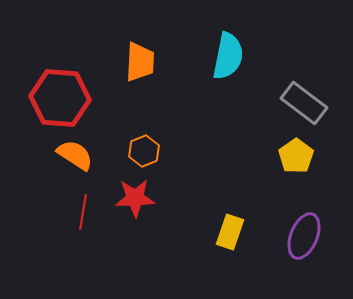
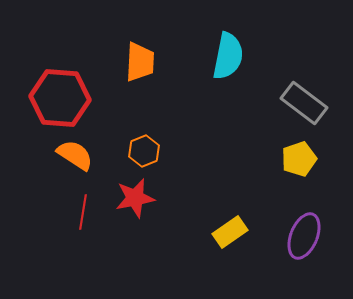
yellow pentagon: moved 3 px right, 3 px down; rotated 16 degrees clockwise
red star: rotated 9 degrees counterclockwise
yellow rectangle: rotated 36 degrees clockwise
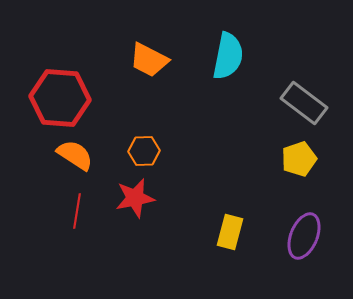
orange trapezoid: moved 9 px right, 2 px up; rotated 114 degrees clockwise
orange hexagon: rotated 20 degrees clockwise
red line: moved 6 px left, 1 px up
yellow rectangle: rotated 40 degrees counterclockwise
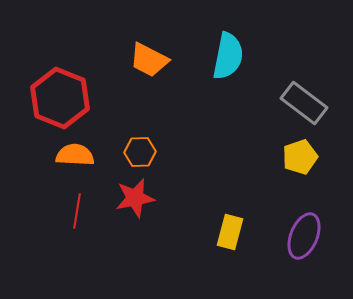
red hexagon: rotated 18 degrees clockwise
orange hexagon: moved 4 px left, 1 px down
orange semicircle: rotated 30 degrees counterclockwise
yellow pentagon: moved 1 px right, 2 px up
